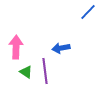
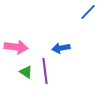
pink arrow: rotated 95 degrees clockwise
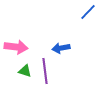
green triangle: moved 1 px left, 1 px up; rotated 16 degrees counterclockwise
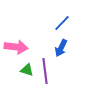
blue line: moved 26 px left, 11 px down
blue arrow: rotated 54 degrees counterclockwise
green triangle: moved 2 px right, 1 px up
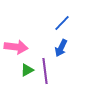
green triangle: rotated 48 degrees counterclockwise
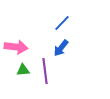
blue arrow: rotated 12 degrees clockwise
green triangle: moved 4 px left; rotated 24 degrees clockwise
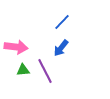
blue line: moved 1 px up
purple line: rotated 20 degrees counterclockwise
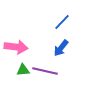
purple line: rotated 50 degrees counterclockwise
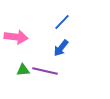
pink arrow: moved 10 px up
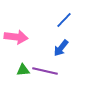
blue line: moved 2 px right, 2 px up
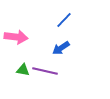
blue arrow: rotated 18 degrees clockwise
green triangle: rotated 16 degrees clockwise
